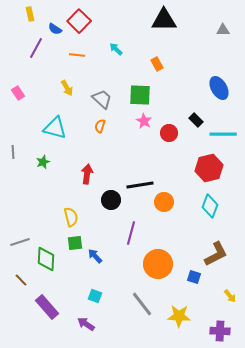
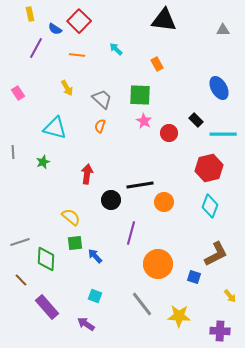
black triangle at (164, 20): rotated 8 degrees clockwise
yellow semicircle at (71, 217): rotated 36 degrees counterclockwise
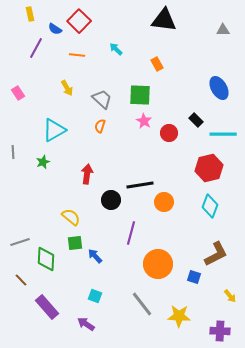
cyan triangle at (55, 128): moved 1 px left, 2 px down; rotated 45 degrees counterclockwise
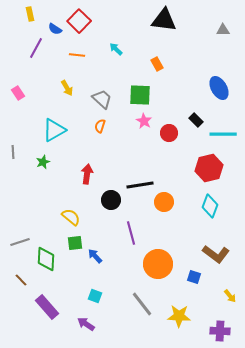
purple line at (131, 233): rotated 30 degrees counterclockwise
brown L-shape at (216, 254): rotated 64 degrees clockwise
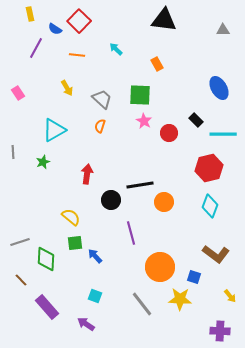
orange circle at (158, 264): moved 2 px right, 3 px down
yellow star at (179, 316): moved 1 px right, 17 px up
